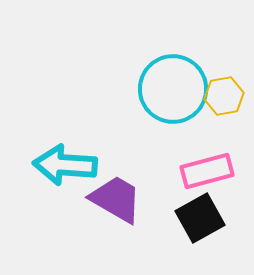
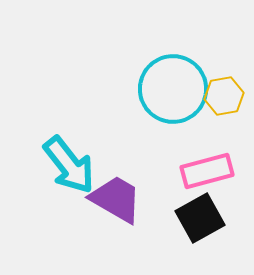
cyan arrow: moved 4 px right; rotated 132 degrees counterclockwise
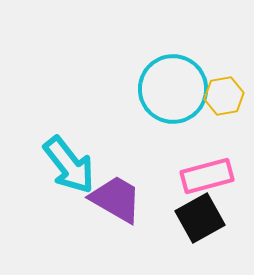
pink rectangle: moved 5 px down
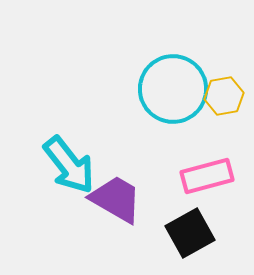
black square: moved 10 px left, 15 px down
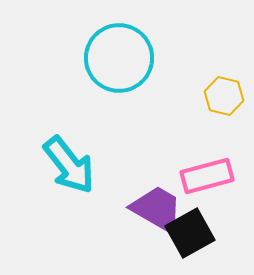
cyan circle: moved 54 px left, 31 px up
yellow hexagon: rotated 24 degrees clockwise
purple trapezoid: moved 41 px right, 10 px down
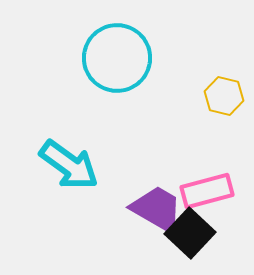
cyan circle: moved 2 px left
cyan arrow: rotated 16 degrees counterclockwise
pink rectangle: moved 15 px down
black square: rotated 18 degrees counterclockwise
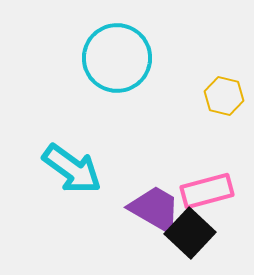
cyan arrow: moved 3 px right, 4 px down
purple trapezoid: moved 2 px left
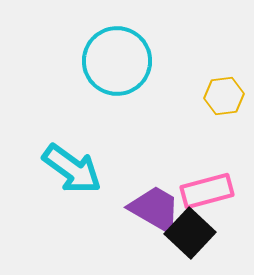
cyan circle: moved 3 px down
yellow hexagon: rotated 21 degrees counterclockwise
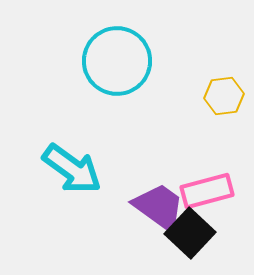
purple trapezoid: moved 4 px right, 2 px up; rotated 6 degrees clockwise
